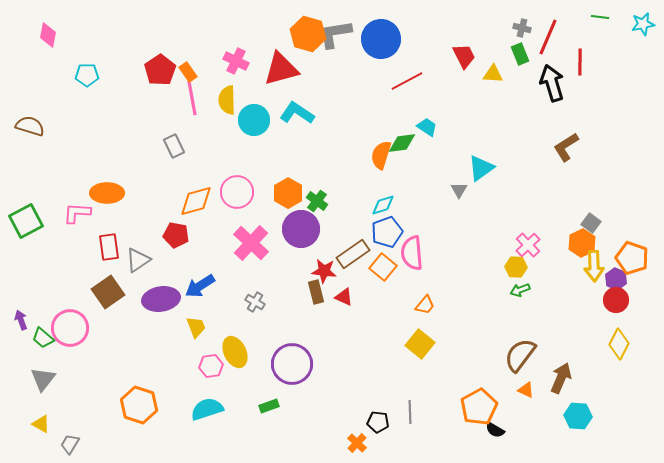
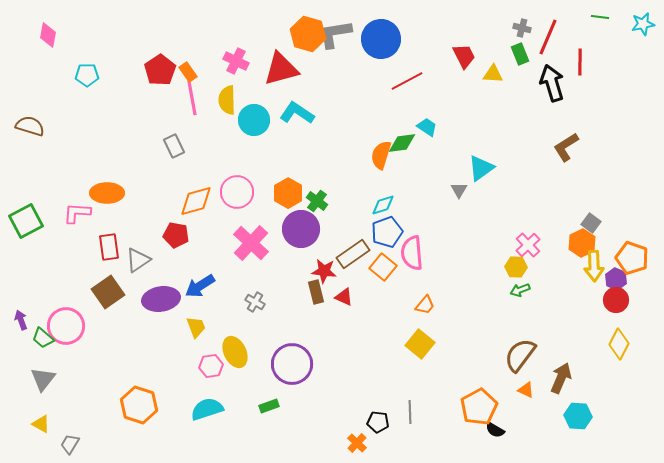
pink circle at (70, 328): moved 4 px left, 2 px up
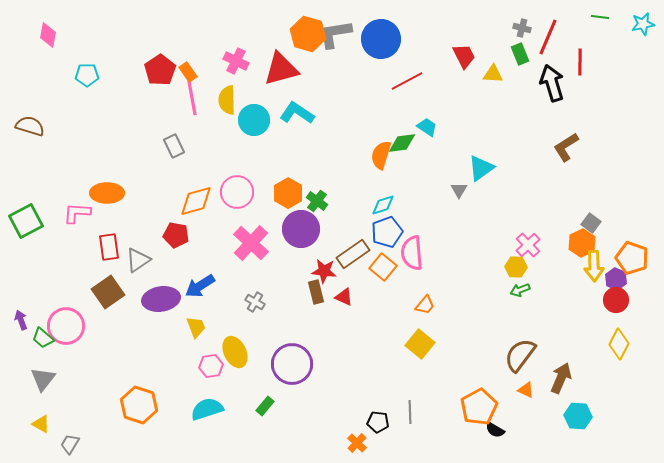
green rectangle at (269, 406): moved 4 px left; rotated 30 degrees counterclockwise
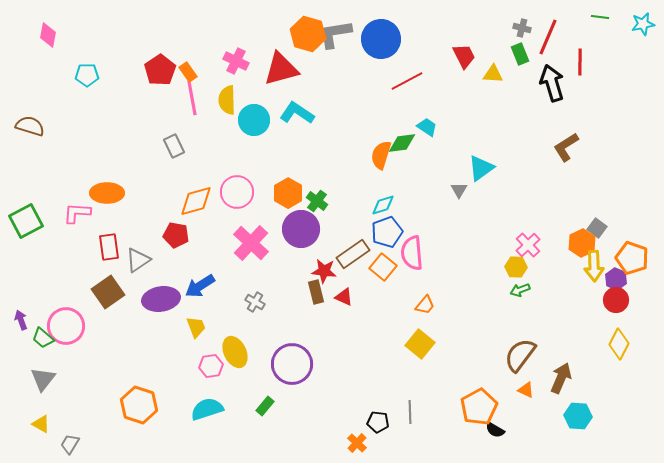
gray square at (591, 223): moved 6 px right, 5 px down
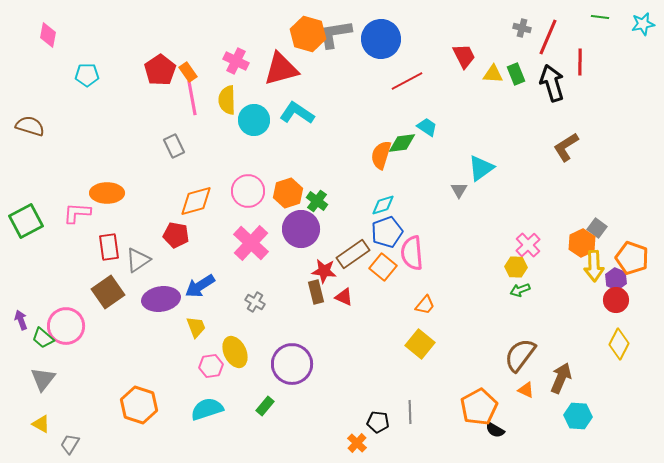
green rectangle at (520, 54): moved 4 px left, 20 px down
pink circle at (237, 192): moved 11 px right, 1 px up
orange hexagon at (288, 193): rotated 12 degrees clockwise
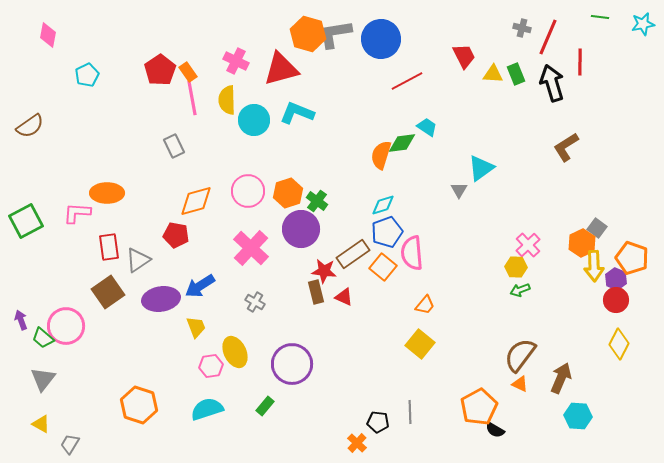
cyan pentagon at (87, 75): rotated 25 degrees counterclockwise
cyan L-shape at (297, 113): rotated 12 degrees counterclockwise
brown semicircle at (30, 126): rotated 128 degrees clockwise
pink cross at (251, 243): moved 5 px down
orange triangle at (526, 390): moved 6 px left, 6 px up
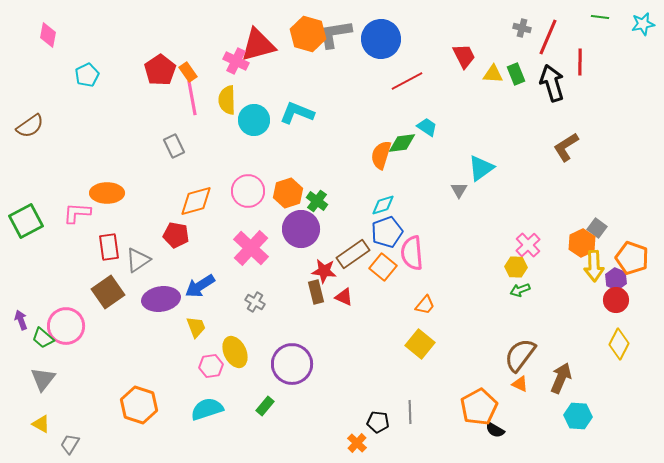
red triangle at (281, 69): moved 23 px left, 24 px up
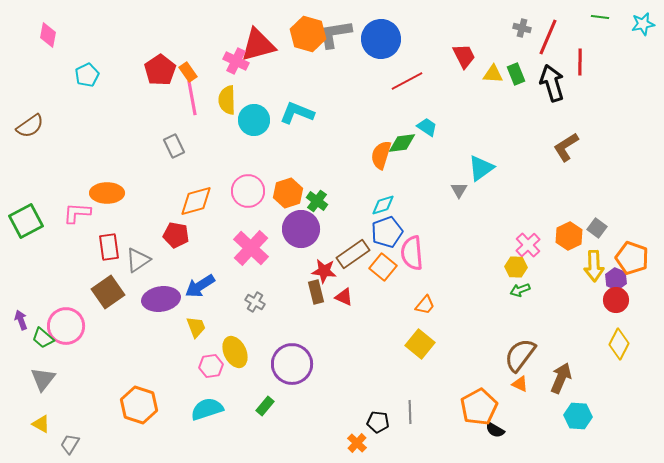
orange hexagon at (582, 243): moved 13 px left, 7 px up
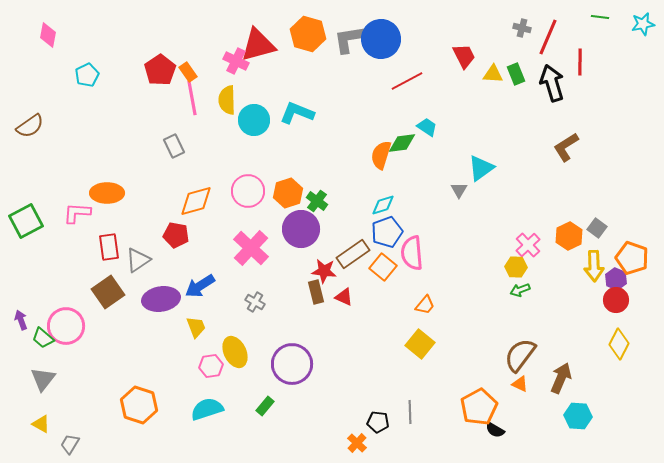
gray L-shape at (335, 34): moved 15 px right, 5 px down
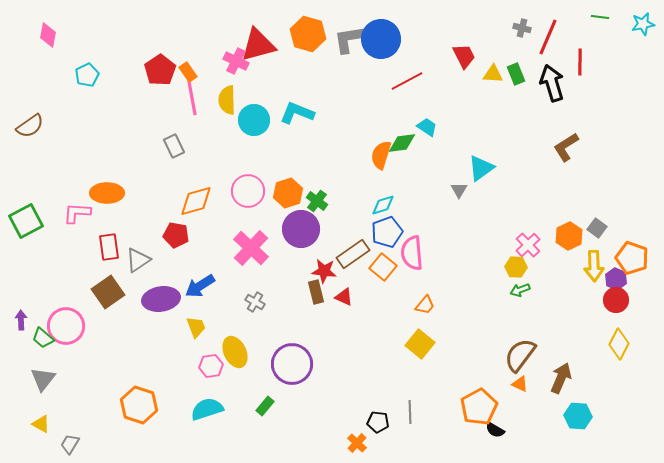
purple arrow at (21, 320): rotated 18 degrees clockwise
